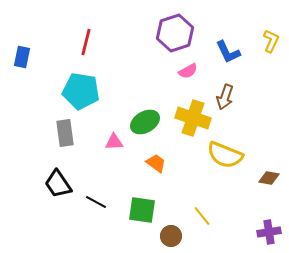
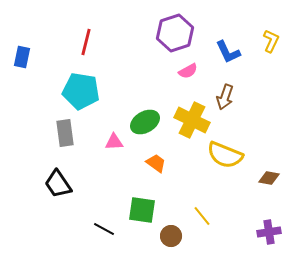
yellow cross: moved 1 px left, 2 px down; rotated 8 degrees clockwise
black line: moved 8 px right, 27 px down
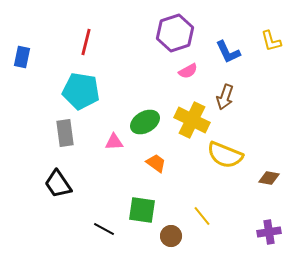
yellow L-shape: rotated 140 degrees clockwise
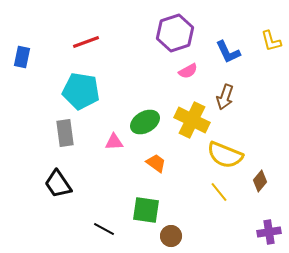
red line: rotated 56 degrees clockwise
brown diamond: moved 9 px left, 3 px down; rotated 60 degrees counterclockwise
green square: moved 4 px right
yellow line: moved 17 px right, 24 px up
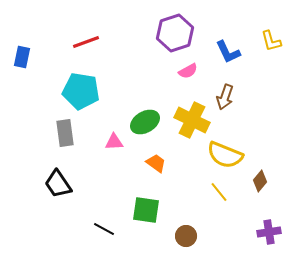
brown circle: moved 15 px right
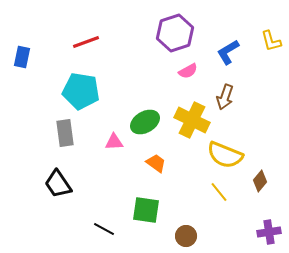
blue L-shape: rotated 84 degrees clockwise
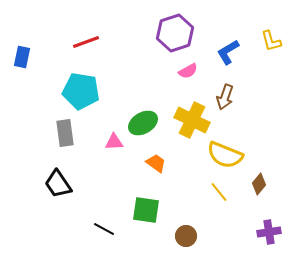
green ellipse: moved 2 px left, 1 px down
brown diamond: moved 1 px left, 3 px down
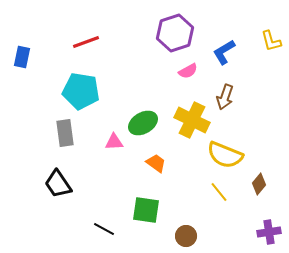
blue L-shape: moved 4 px left
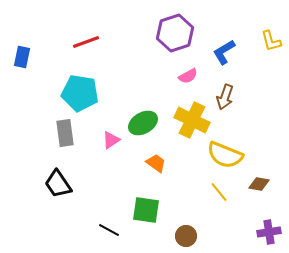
pink semicircle: moved 5 px down
cyan pentagon: moved 1 px left, 2 px down
pink triangle: moved 3 px left, 2 px up; rotated 30 degrees counterclockwise
brown diamond: rotated 60 degrees clockwise
black line: moved 5 px right, 1 px down
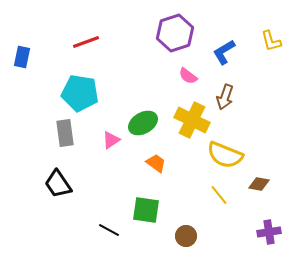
pink semicircle: rotated 66 degrees clockwise
yellow line: moved 3 px down
